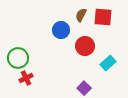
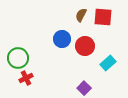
blue circle: moved 1 px right, 9 px down
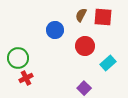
blue circle: moved 7 px left, 9 px up
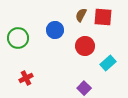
green circle: moved 20 px up
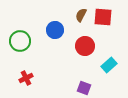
green circle: moved 2 px right, 3 px down
cyan rectangle: moved 1 px right, 2 px down
purple square: rotated 24 degrees counterclockwise
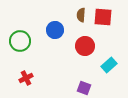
brown semicircle: rotated 24 degrees counterclockwise
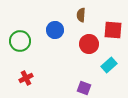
red square: moved 10 px right, 13 px down
red circle: moved 4 px right, 2 px up
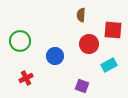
blue circle: moved 26 px down
cyan rectangle: rotated 14 degrees clockwise
purple square: moved 2 px left, 2 px up
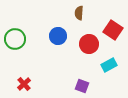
brown semicircle: moved 2 px left, 2 px up
red square: rotated 30 degrees clockwise
green circle: moved 5 px left, 2 px up
blue circle: moved 3 px right, 20 px up
red cross: moved 2 px left, 6 px down; rotated 16 degrees counterclockwise
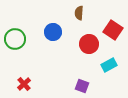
blue circle: moved 5 px left, 4 px up
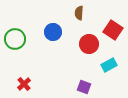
purple square: moved 2 px right, 1 px down
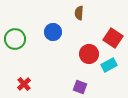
red square: moved 8 px down
red circle: moved 10 px down
purple square: moved 4 px left
